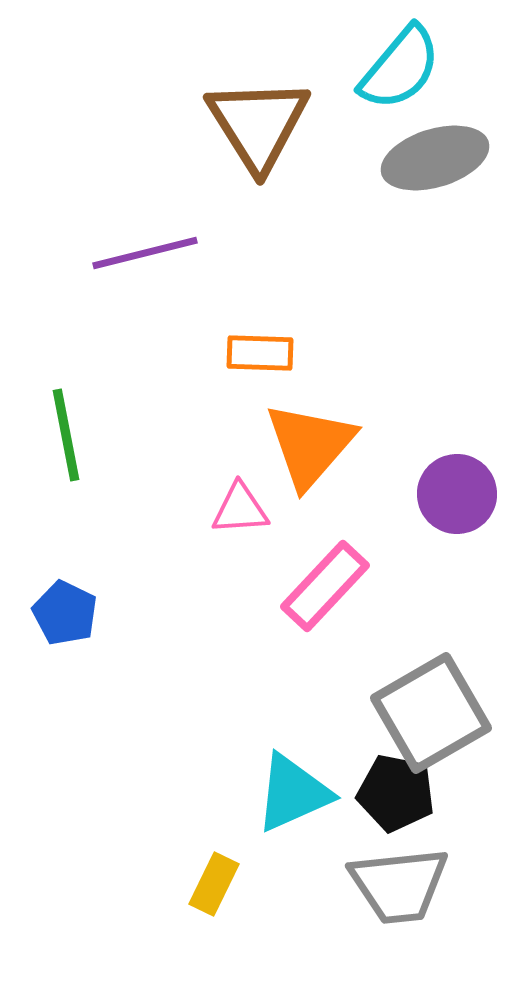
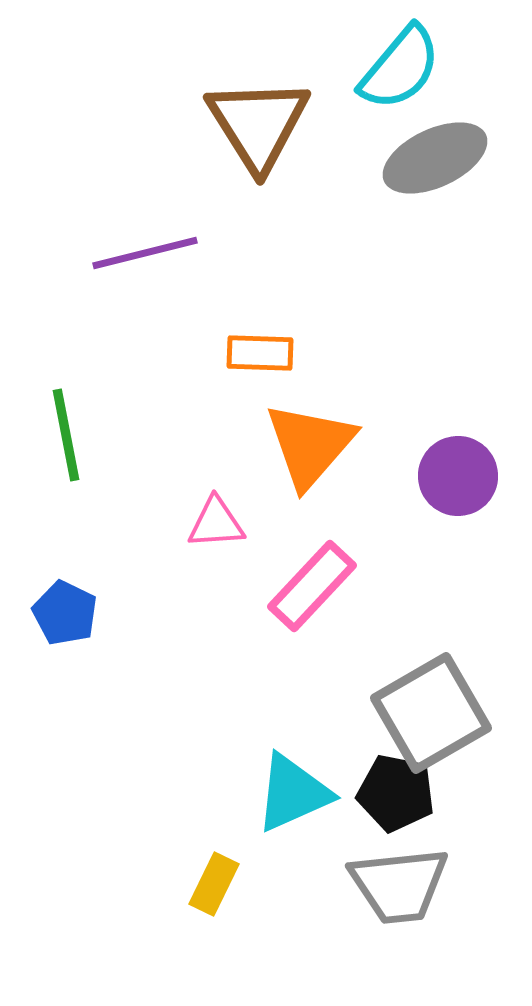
gray ellipse: rotated 8 degrees counterclockwise
purple circle: moved 1 px right, 18 px up
pink triangle: moved 24 px left, 14 px down
pink rectangle: moved 13 px left
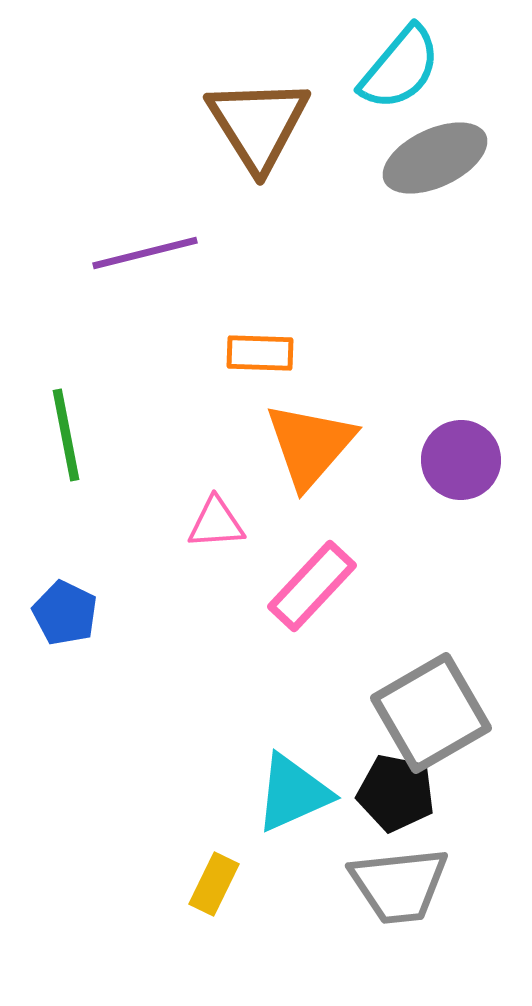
purple circle: moved 3 px right, 16 px up
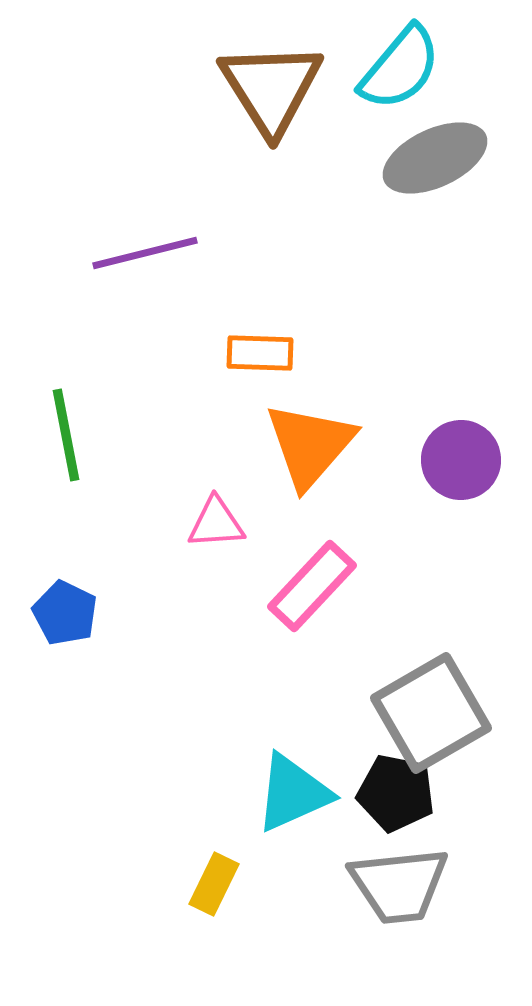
brown triangle: moved 13 px right, 36 px up
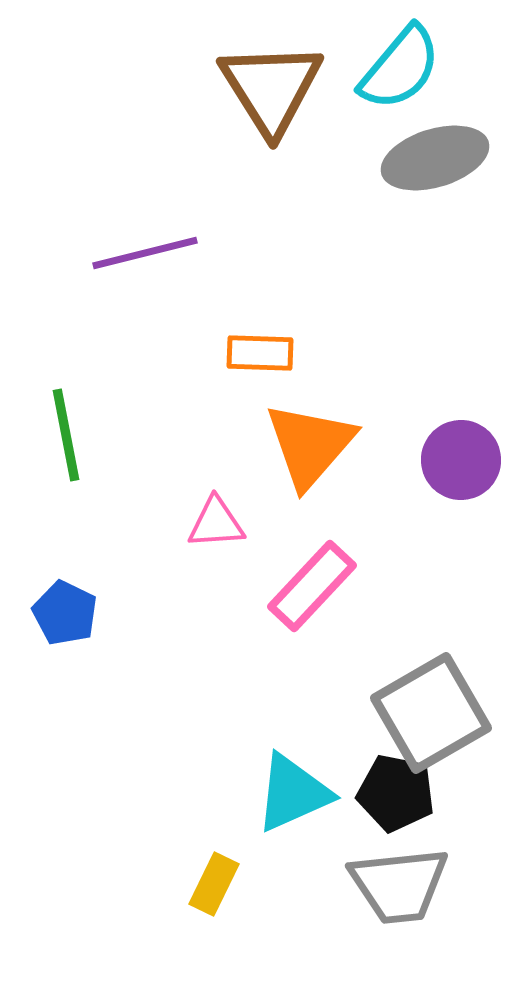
gray ellipse: rotated 8 degrees clockwise
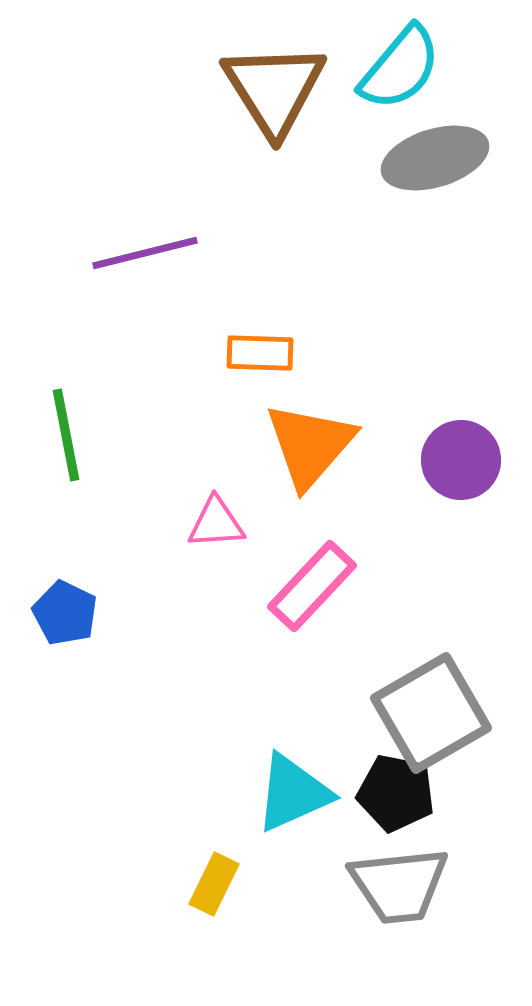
brown triangle: moved 3 px right, 1 px down
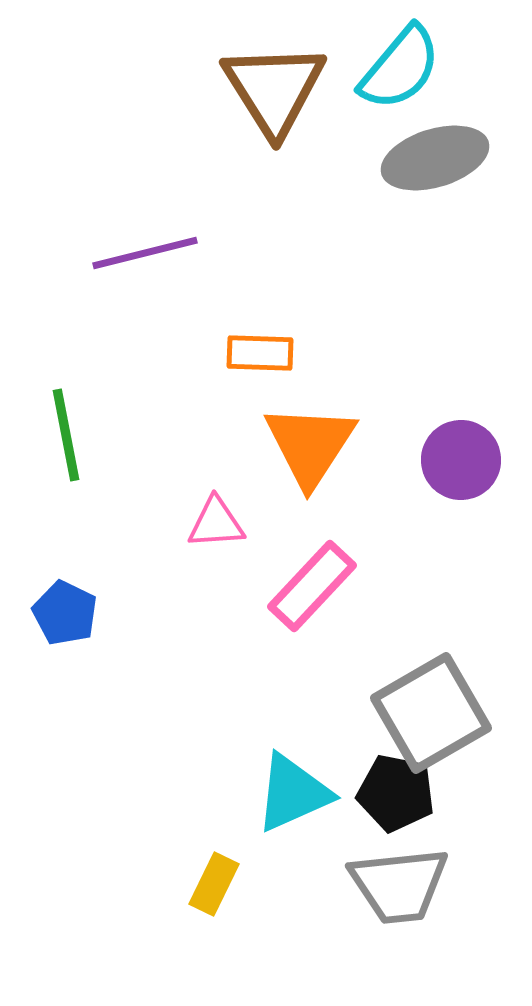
orange triangle: rotated 8 degrees counterclockwise
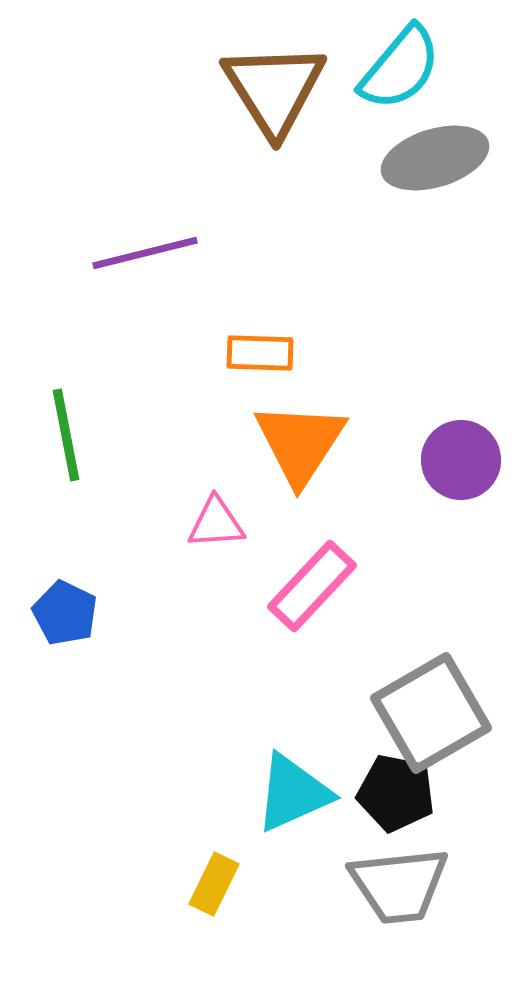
orange triangle: moved 10 px left, 2 px up
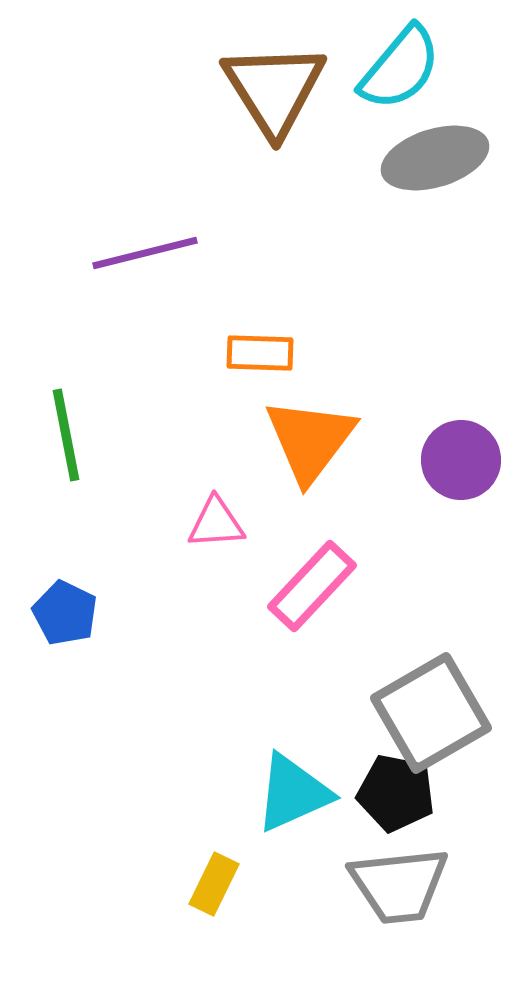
orange triangle: moved 10 px right, 3 px up; rotated 4 degrees clockwise
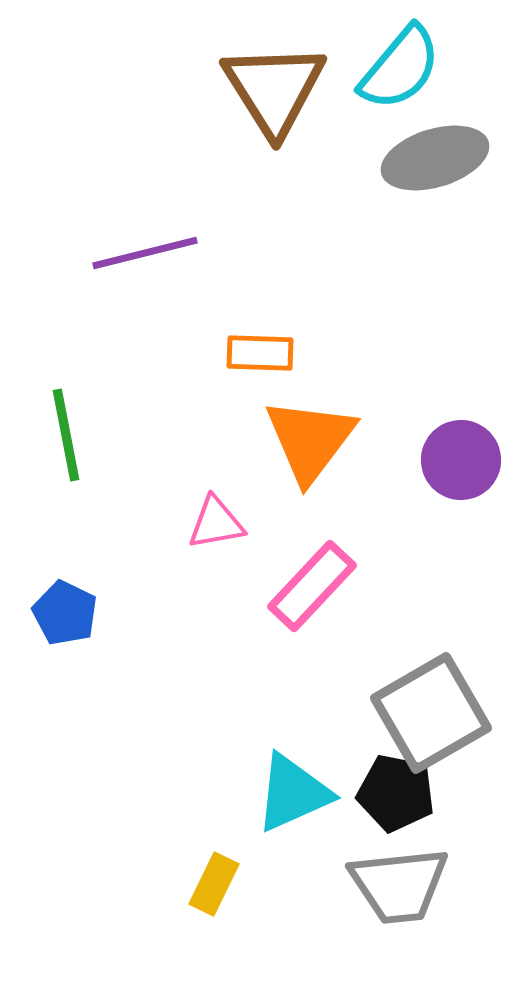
pink triangle: rotated 6 degrees counterclockwise
